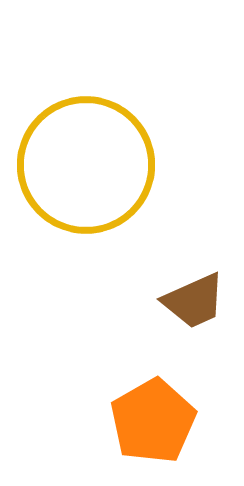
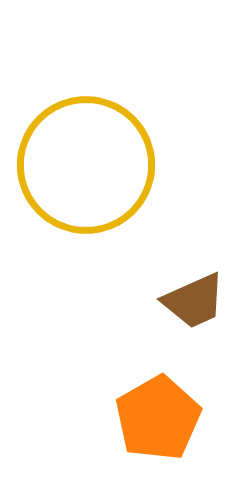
orange pentagon: moved 5 px right, 3 px up
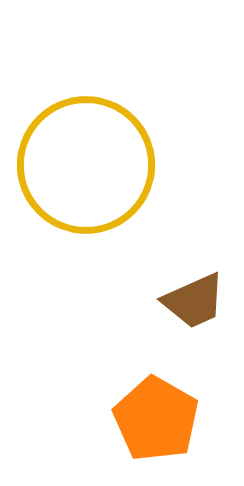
orange pentagon: moved 2 px left, 1 px down; rotated 12 degrees counterclockwise
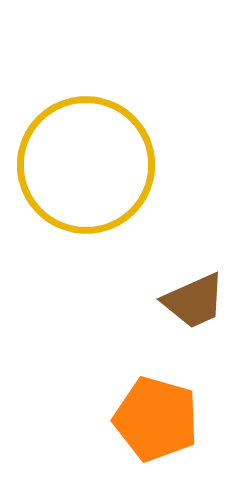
orange pentagon: rotated 14 degrees counterclockwise
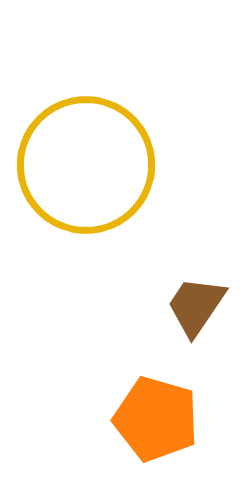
brown trapezoid: moved 2 px right, 5 px down; rotated 148 degrees clockwise
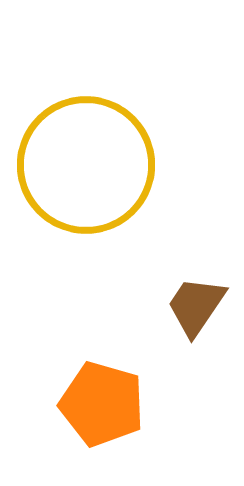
orange pentagon: moved 54 px left, 15 px up
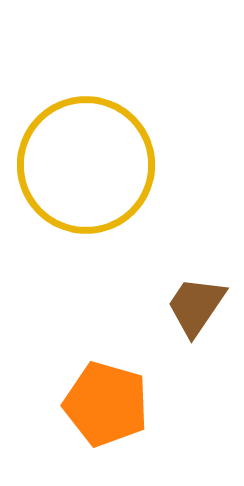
orange pentagon: moved 4 px right
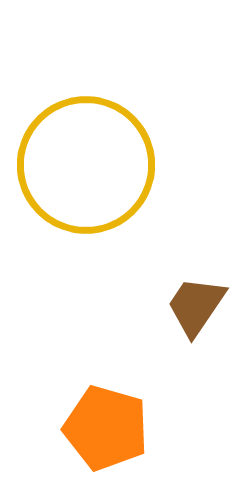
orange pentagon: moved 24 px down
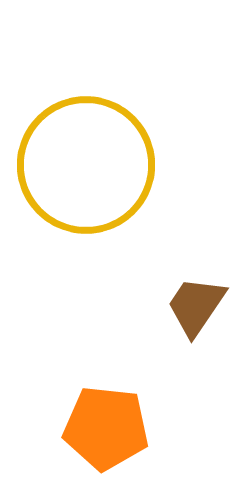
orange pentagon: rotated 10 degrees counterclockwise
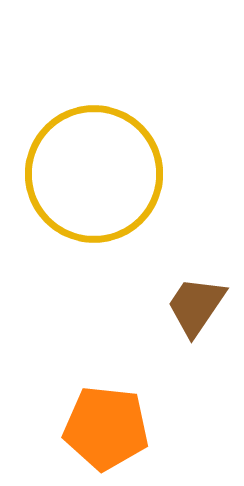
yellow circle: moved 8 px right, 9 px down
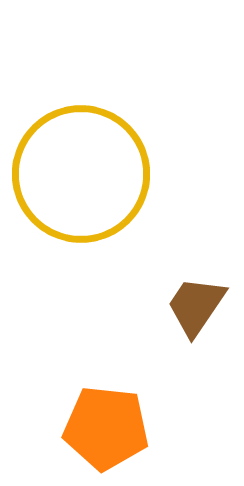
yellow circle: moved 13 px left
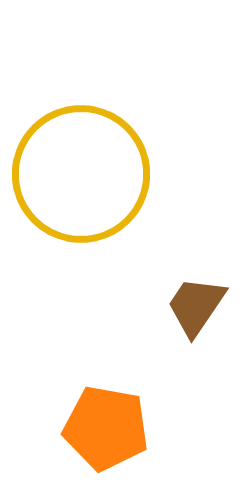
orange pentagon: rotated 4 degrees clockwise
